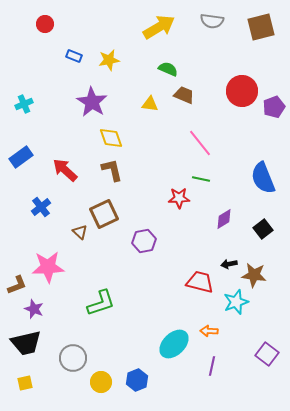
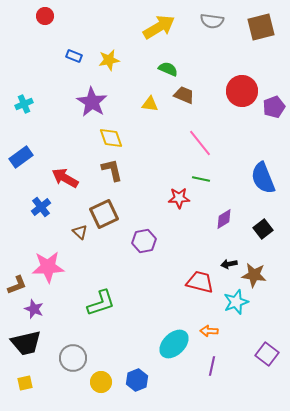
red circle at (45, 24): moved 8 px up
red arrow at (65, 170): moved 8 px down; rotated 12 degrees counterclockwise
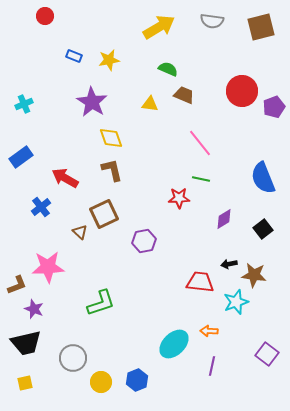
red trapezoid at (200, 282): rotated 8 degrees counterclockwise
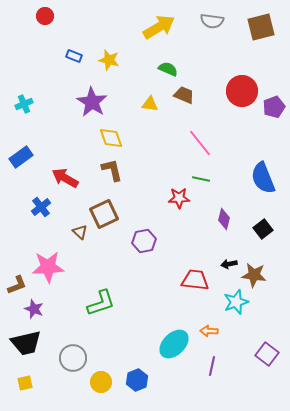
yellow star at (109, 60): rotated 25 degrees clockwise
purple diamond at (224, 219): rotated 45 degrees counterclockwise
red trapezoid at (200, 282): moved 5 px left, 2 px up
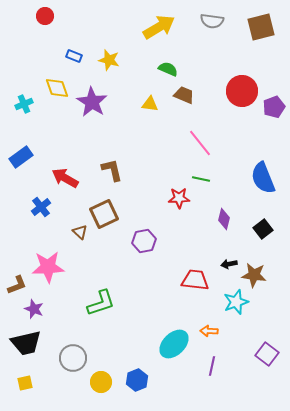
yellow diamond at (111, 138): moved 54 px left, 50 px up
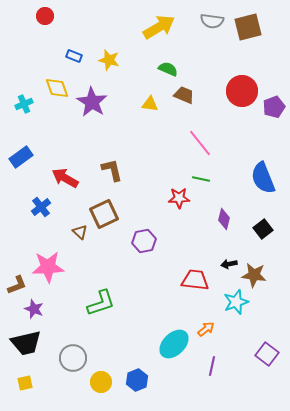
brown square at (261, 27): moved 13 px left
orange arrow at (209, 331): moved 3 px left, 2 px up; rotated 138 degrees clockwise
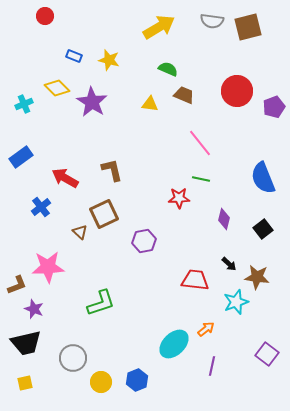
yellow diamond at (57, 88): rotated 25 degrees counterclockwise
red circle at (242, 91): moved 5 px left
black arrow at (229, 264): rotated 126 degrees counterclockwise
brown star at (254, 275): moved 3 px right, 2 px down
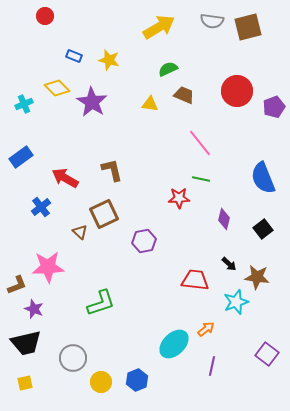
green semicircle at (168, 69): rotated 48 degrees counterclockwise
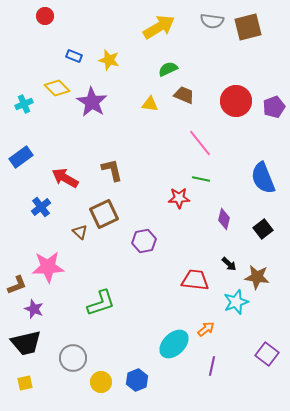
red circle at (237, 91): moved 1 px left, 10 px down
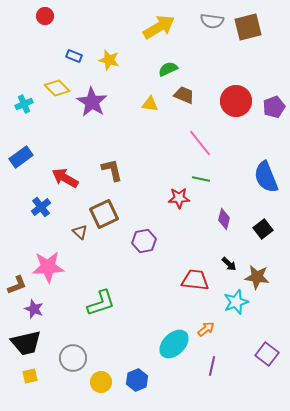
blue semicircle at (263, 178): moved 3 px right, 1 px up
yellow square at (25, 383): moved 5 px right, 7 px up
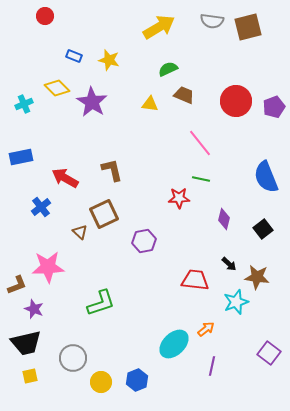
blue rectangle at (21, 157): rotated 25 degrees clockwise
purple square at (267, 354): moved 2 px right, 1 px up
